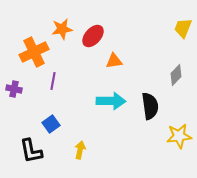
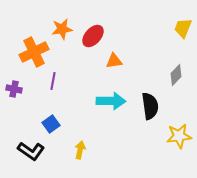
black L-shape: rotated 44 degrees counterclockwise
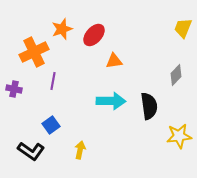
orange star: rotated 10 degrees counterclockwise
red ellipse: moved 1 px right, 1 px up
black semicircle: moved 1 px left
blue square: moved 1 px down
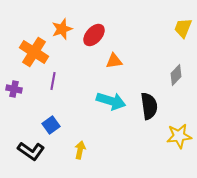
orange cross: rotated 32 degrees counterclockwise
cyan arrow: rotated 16 degrees clockwise
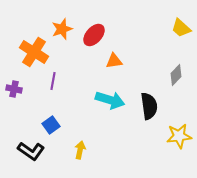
yellow trapezoid: moved 2 px left; rotated 70 degrees counterclockwise
cyan arrow: moved 1 px left, 1 px up
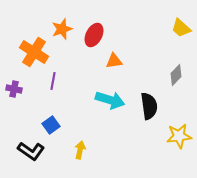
red ellipse: rotated 15 degrees counterclockwise
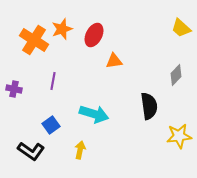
orange cross: moved 12 px up
cyan arrow: moved 16 px left, 14 px down
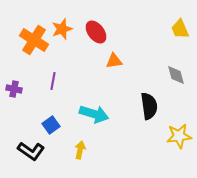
yellow trapezoid: moved 1 px left, 1 px down; rotated 25 degrees clockwise
red ellipse: moved 2 px right, 3 px up; rotated 65 degrees counterclockwise
gray diamond: rotated 60 degrees counterclockwise
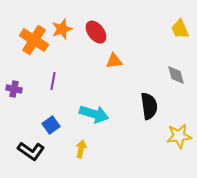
yellow arrow: moved 1 px right, 1 px up
